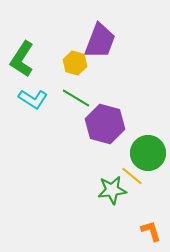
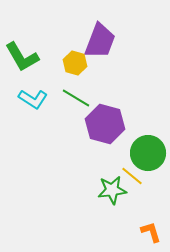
green L-shape: moved 2 px up; rotated 63 degrees counterclockwise
orange L-shape: moved 1 px down
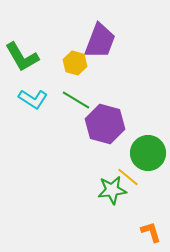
green line: moved 2 px down
yellow line: moved 4 px left, 1 px down
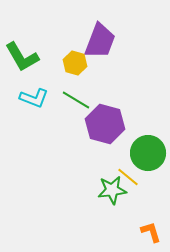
cyan L-shape: moved 1 px right, 1 px up; rotated 12 degrees counterclockwise
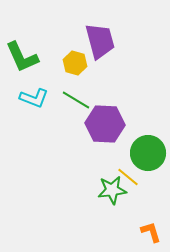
purple trapezoid: rotated 36 degrees counterclockwise
green L-shape: rotated 6 degrees clockwise
purple hexagon: rotated 12 degrees counterclockwise
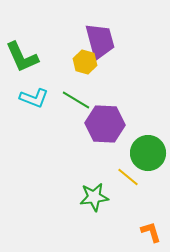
yellow hexagon: moved 10 px right, 1 px up
green star: moved 18 px left, 7 px down
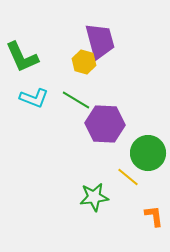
yellow hexagon: moved 1 px left
orange L-shape: moved 3 px right, 16 px up; rotated 10 degrees clockwise
